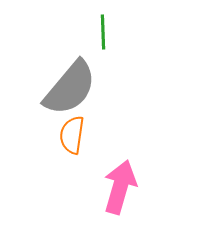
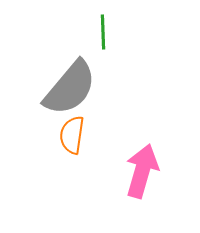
pink arrow: moved 22 px right, 16 px up
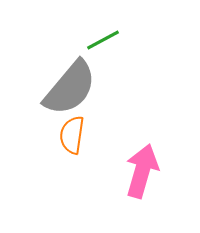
green line: moved 8 px down; rotated 64 degrees clockwise
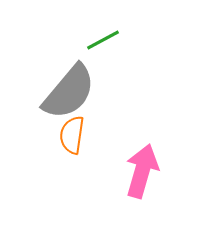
gray semicircle: moved 1 px left, 4 px down
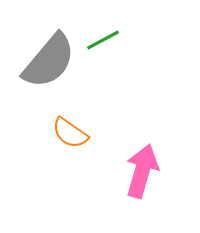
gray semicircle: moved 20 px left, 31 px up
orange semicircle: moved 2 px left, 2 px up; rotated 63 degrees counterclockwise
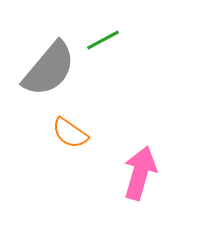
gray semicircle: moved 8 px down
pink arrow: moved 2 px left, 2 px down
